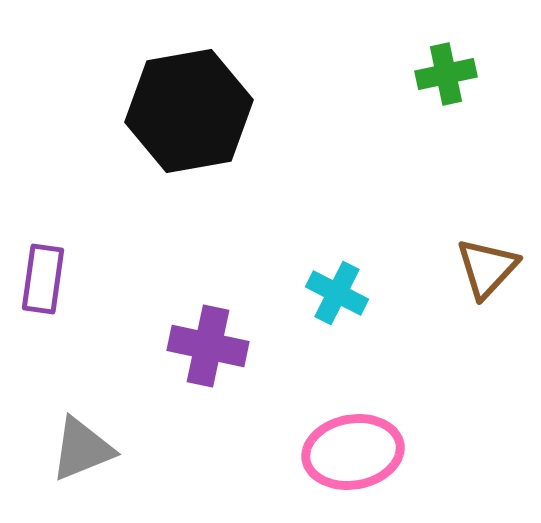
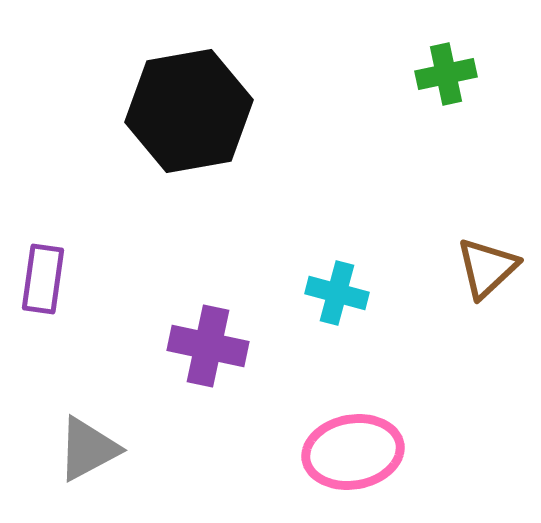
brown triangle: rotated 4 degrees clockwise
cyan cross: rotated 12 degrees counterclockwise
gray triangle: moved 6 px right; rotated 6 degrees counterclockwise
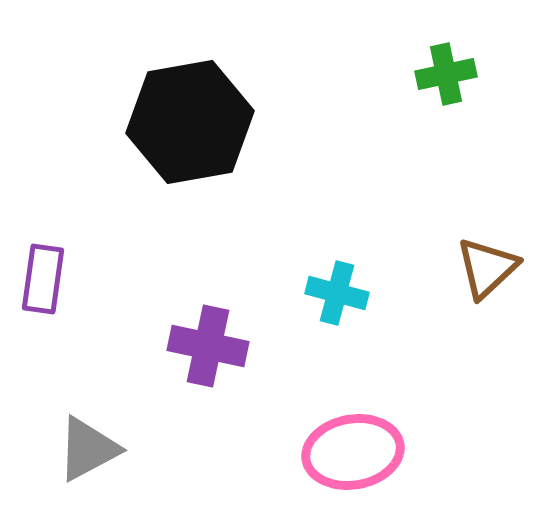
black hexagon: moved 1 px right, 11 px down
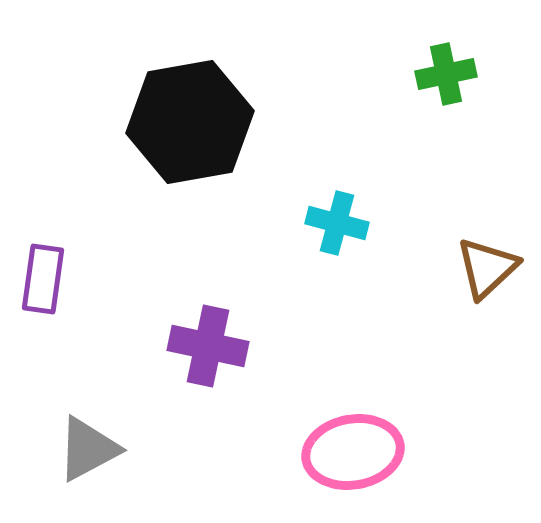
cyan cross: moved 70 px up
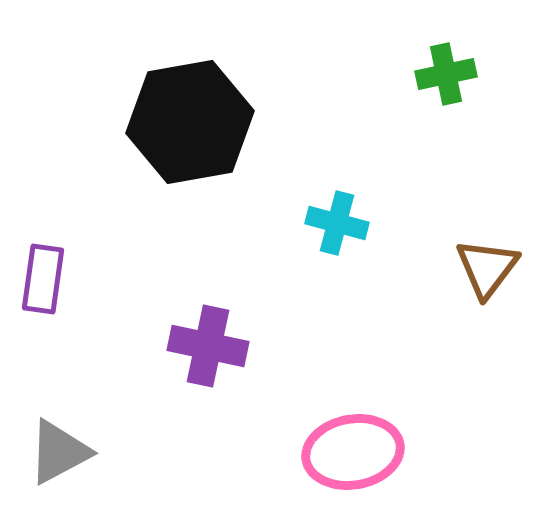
brown triangle: rotated 10 degrees counterclockwise
gray triangle: moved 29 px left, 3 px down
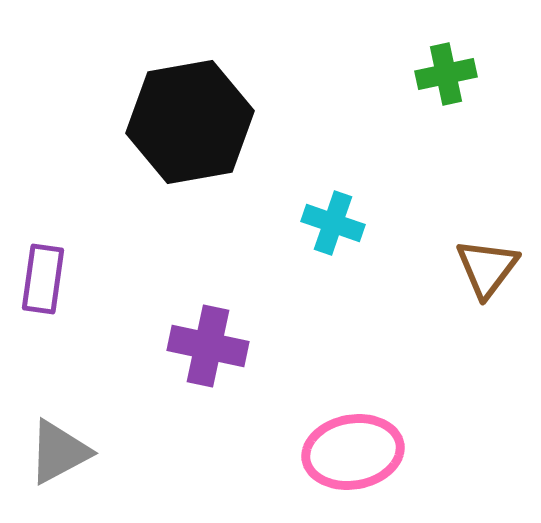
cyan cross: moved 4 px left; rotated 4 degrees clockwise
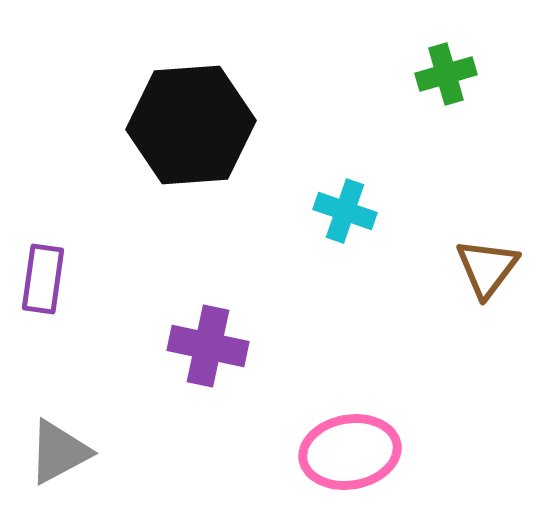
green cross: rotated 4 degrees counterclockwise
black hexagon: moved 1 px right, 3 px down; rotated 6 degrees clockwise
cyan cross: moved 12 px right, 12 px up
pink ellipse: moved 3 px left
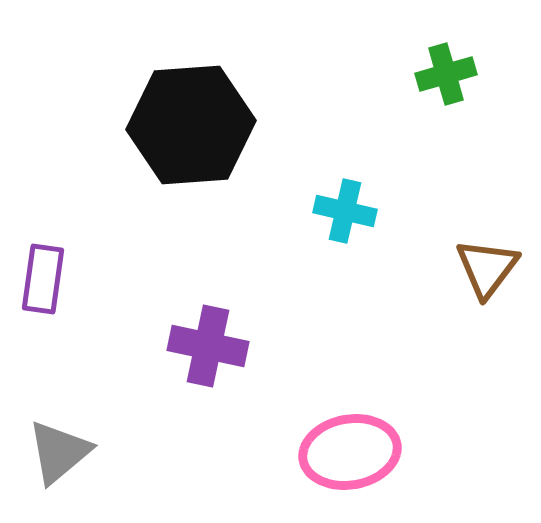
cyan cross: rotated 6 degrees counterclockwise
gray triangle: rotated 12 degrees counterclockwise
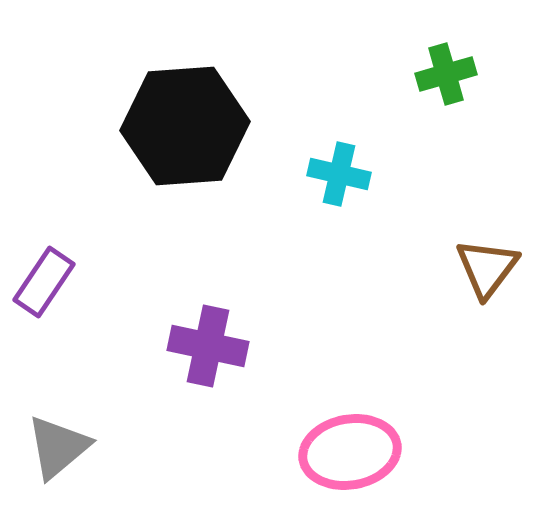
black hexagon: moved 6 px left, 1 px down
cyan cross: moved 6 px left, 37 px up
purple rectangle: moved 1 px right, 3 px down; rotated 26 degrees clockwise
gray triangle: moved 1 px left, 5 px up
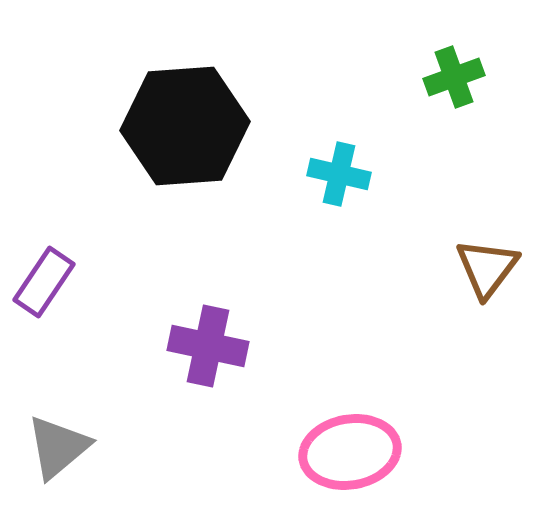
green cross: moved 8 px right, 3 px down; rotated 4 degrees counterclockwise
